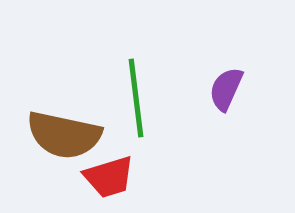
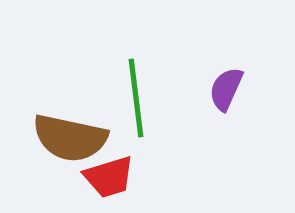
brown semicircle: moved 6 px right, 3 px down
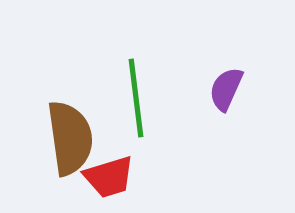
brown semicircle: rotated 110 degrees counterclockwise
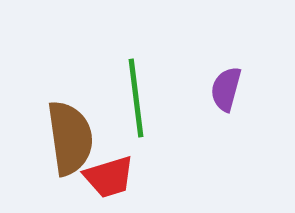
purple semicircle: rotated 9 degrees counterclockwise
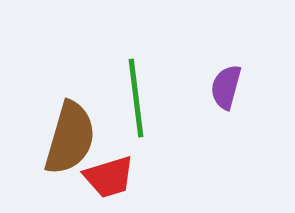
purple semicircle: moved 2 px up
brown semicircle: rotated 24 degrees clockwise
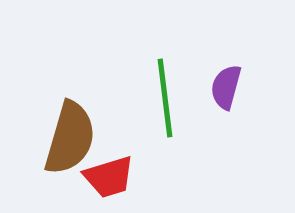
green line: moved 29 px right
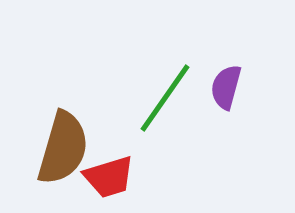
green line: rotated 42 degrees clockwise
brown semicircle: moved 7 px left, 10 px down
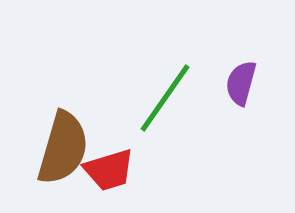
purple semicircle: moved 15 px right, 4 px up
red trapezoid: moved 7 px up
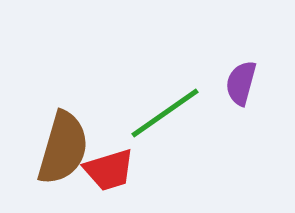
green line: moved 15 px down; rotated 20 degrees clockwise
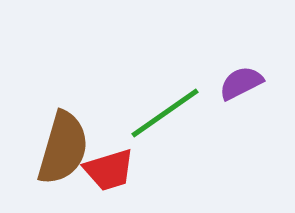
purple semicircle: rotated 48 degrees clockwise
